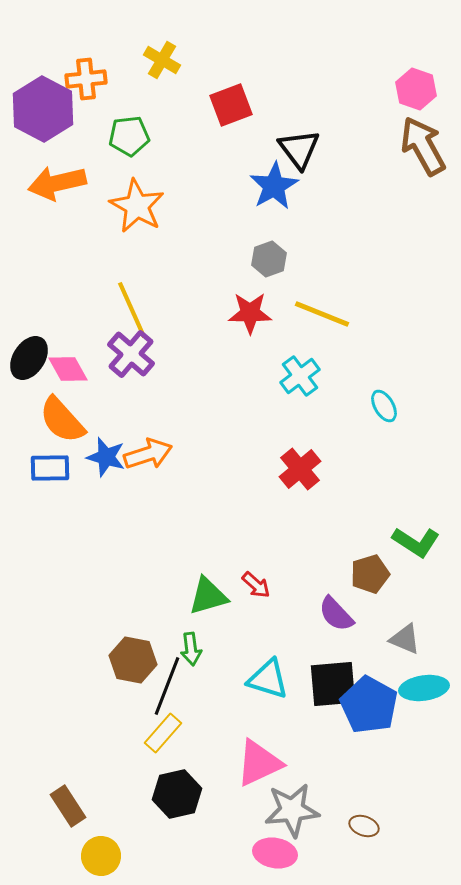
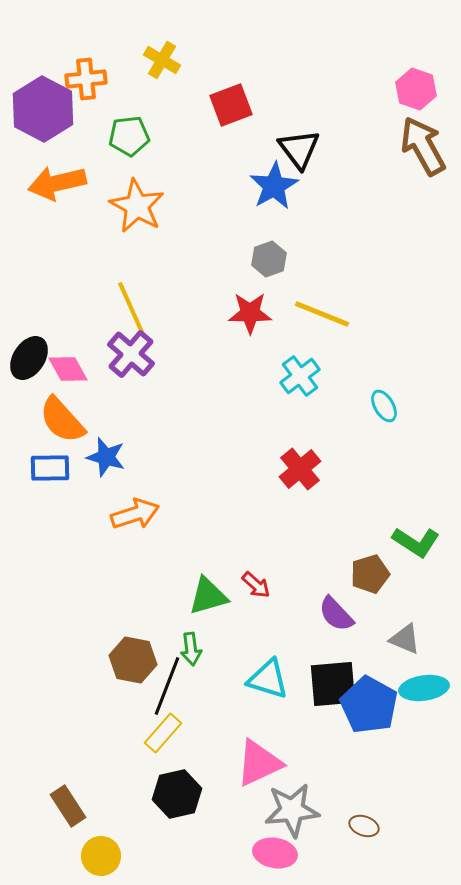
orange arrow at (148, 454): moved 13 px left, 60 px down
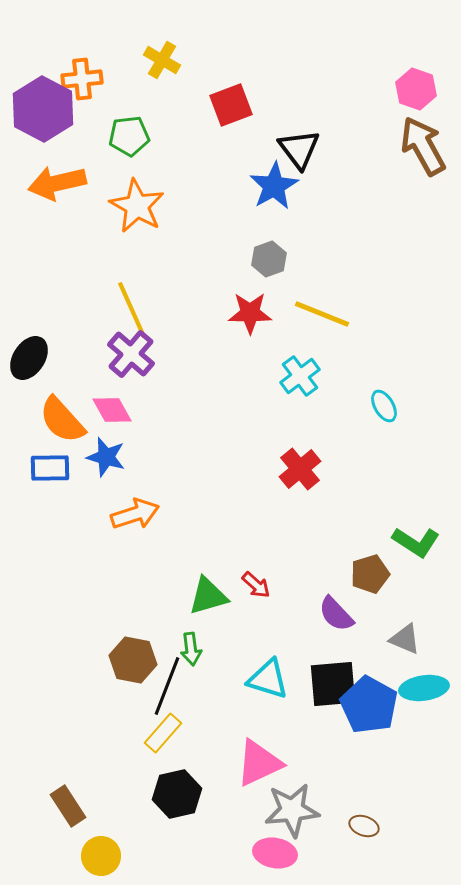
orange cross at (86, 79): moved 4 px left
pink diamond at (68, 369): moved 44 px right, 41 px down
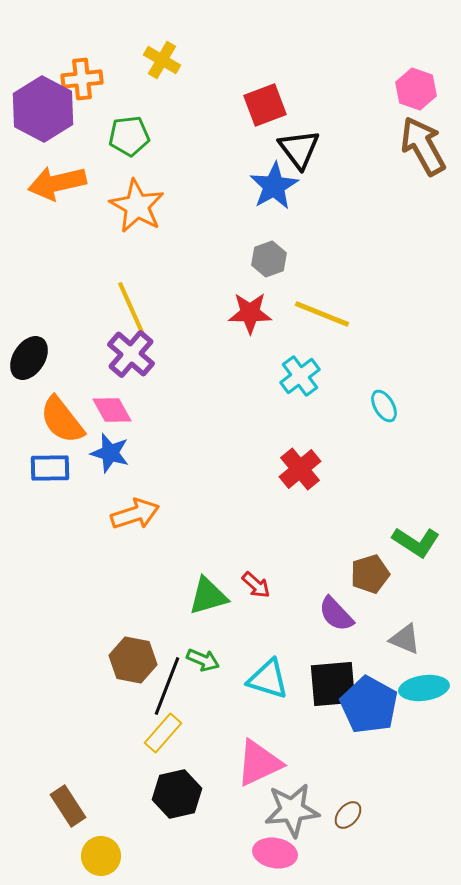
red square at (231, 105): moved 34 px right
orange semicircle at (62, 420): rotated 4 degrees clockwise
blue star at (106, 457): moved 4 px right, 4 px up
green arrow at (191, 649): moved 12 px right, 11 px down; rotated 60 degrees counterclockwise
brown ellipse at (364, 826): moved 16 px left, 11 px up; rotated 68 degrees counterclockwise
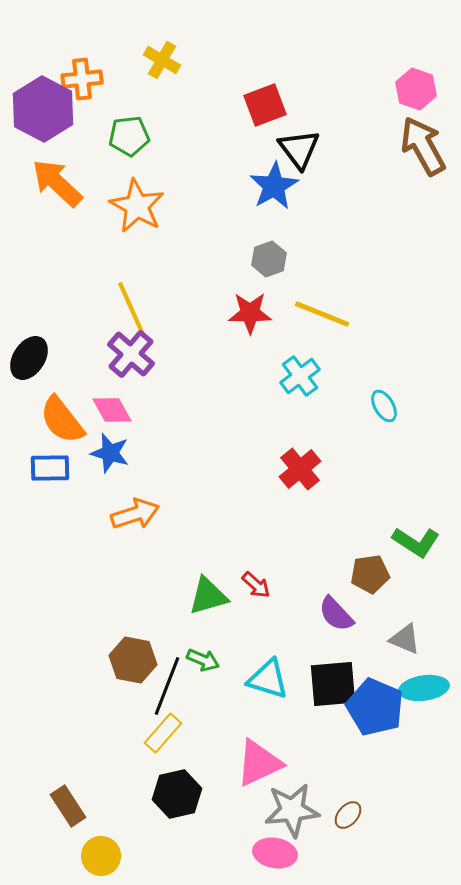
orange arrow at (57, 183): rotated 56 degrees clockwise
brown pentagon at (370, 574): rotated 9 degrees clockwise
blue pentagon at (369, 705): moved 6 px right, 2 px down; rotated 6 degrees counterclockwise
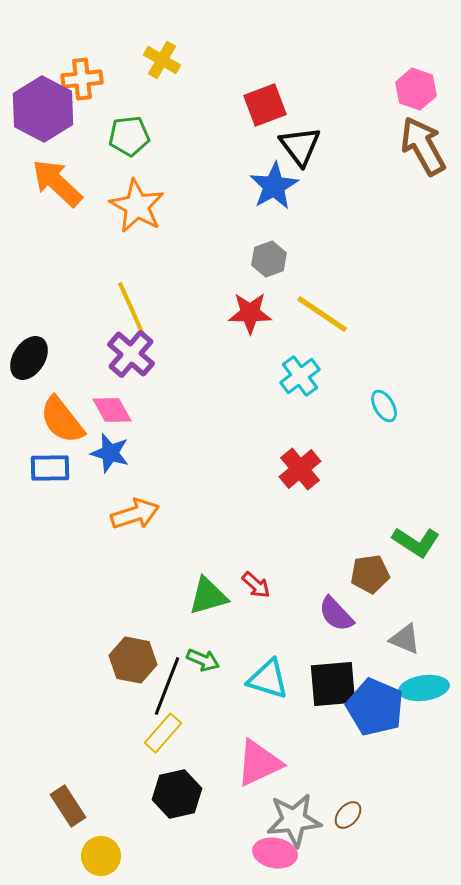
black triangle at (299, 149): moved 1 px right, 3 px up
yellow line at (322, 314): rotated 12 degrees clockwise
gray star at (292, 810): moved 2 px right, 10 px down
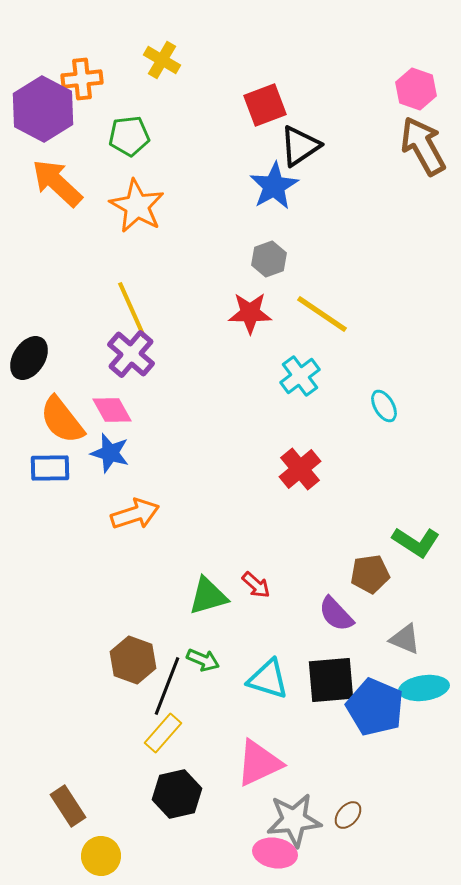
black triangle at (300, 146): rotated 33 degrees clockwise
brown hexagon at (133, 660): rotated 9 degrees clockwise
black square at (333, 684): moved 2 px left, 4 px up
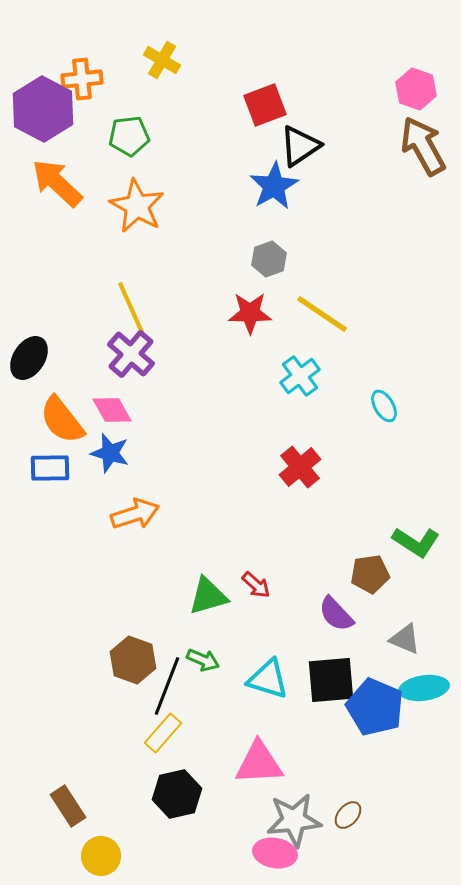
red cross at (300, 469): moved 2 px up
pink triangle at (259, 763): rotated 22 degrees clockwise
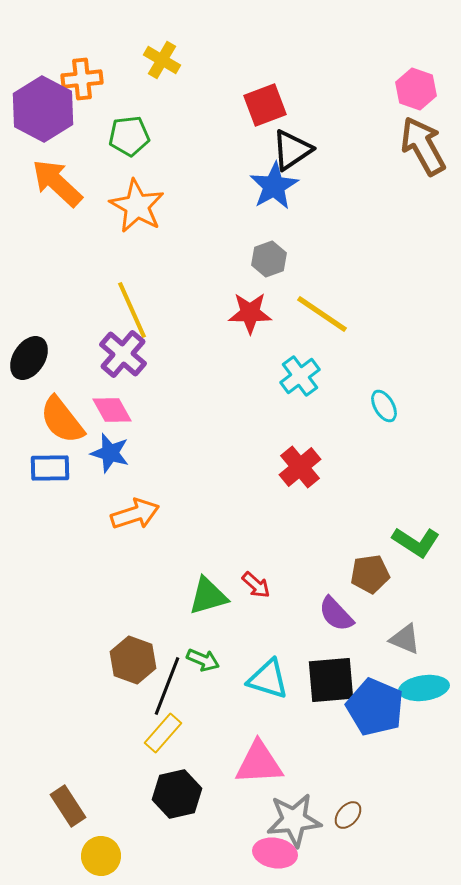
black triangle at (300, 146): moved 8 px left, 4 px down
purple cross at (131, 354): moved 8 px left
